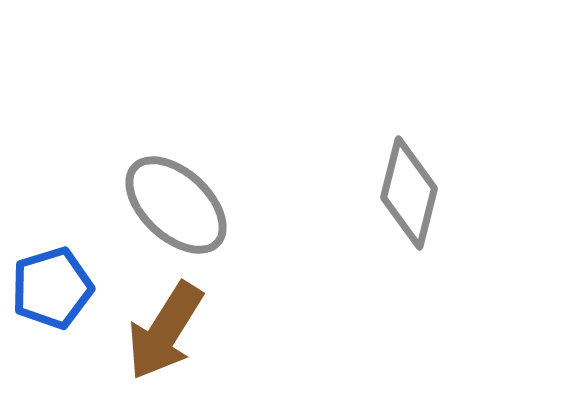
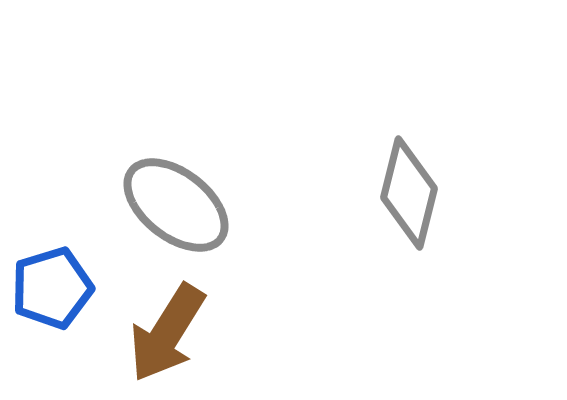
gray ellipse: rotated 5 degrees counterclockwise
brown arrow: moved 2 px right, 2 px down
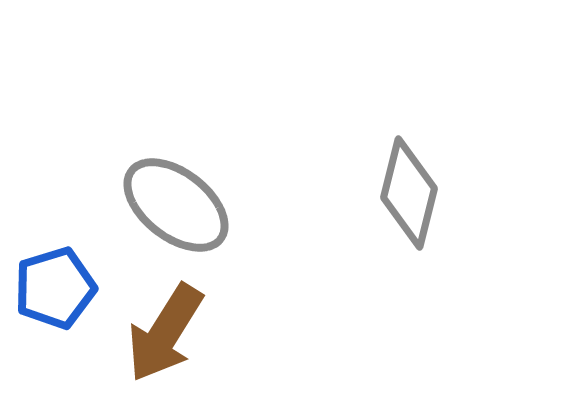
blue pentagon: moved 3 px right
brown arrow: moved 2 px left
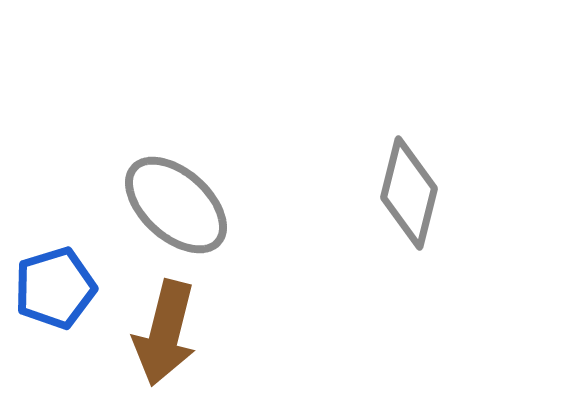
gray ellipse: rotated 4 degrees clockwise
brown arrow: rotated 18 degrees counterclockwise
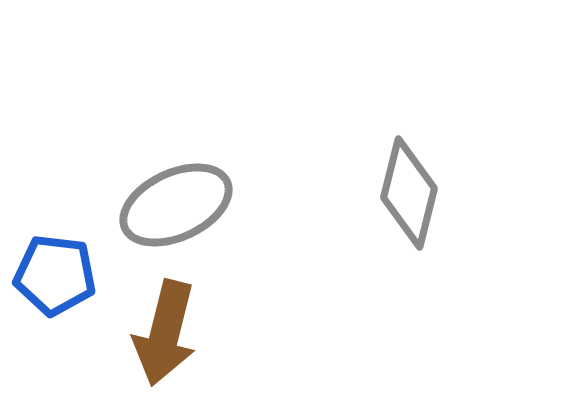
gray ellipse: rotated 67 degrees counterclockwise
blue pentagon: moved 13 px up; rotated 24 degrees clockwise
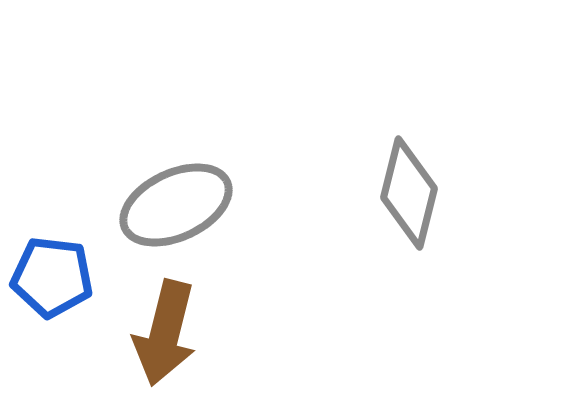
blue pentagon: moved 3 px left, 2 px down
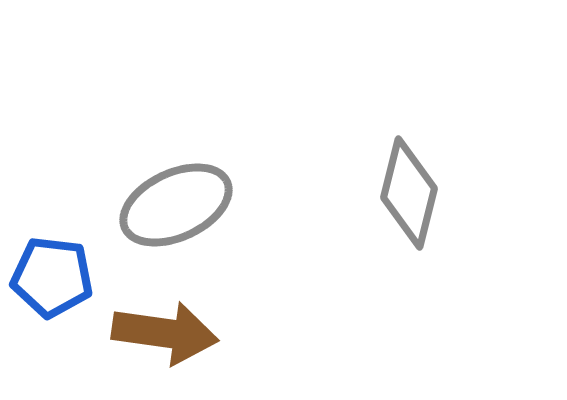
brown arrow: rotated 96 degrees counterclockwise
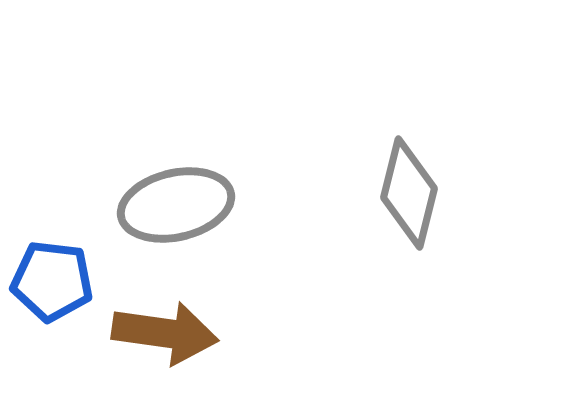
gray ellipse: rotated 12 degrees clockwise
blue pentagon: moved 4 px down
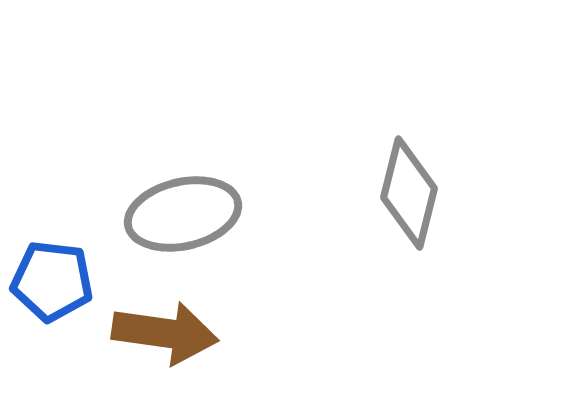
gray ellipse: moved 7 px right, 9 px down
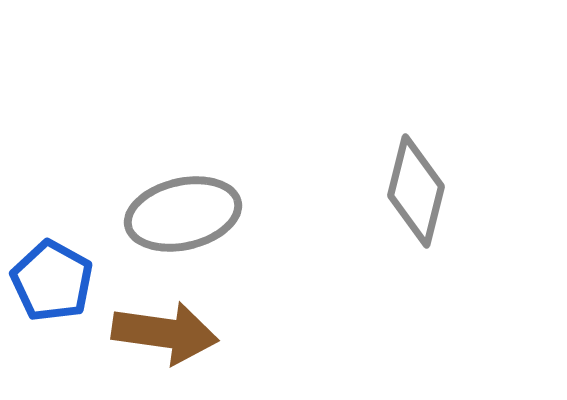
gray diamond: moved 7 px right, 2 px up
blue pentagon: rotated 22 degrees clockwise
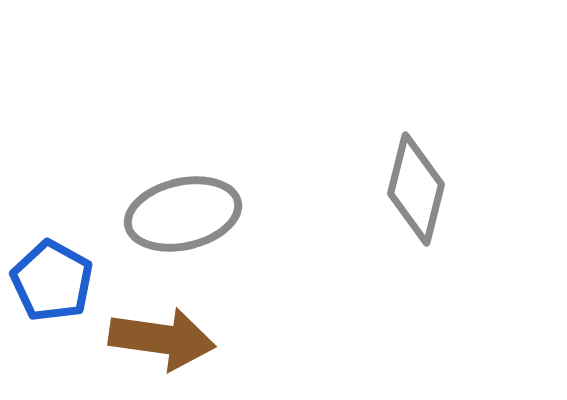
gray diamond: moved 2 px up
brown arrow: moved 3 px left, 6 px down
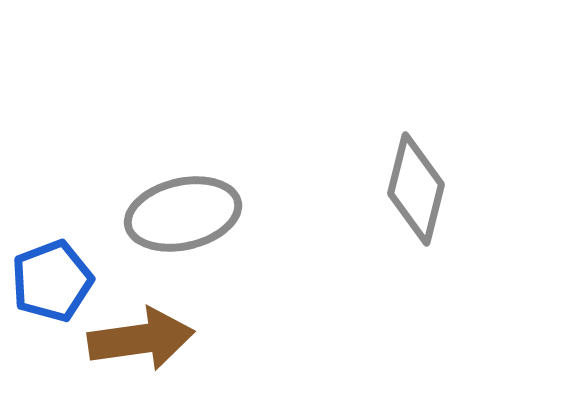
blue pentagon: rotated 22 degrees clockwise
brown arrow: moved 21 px left; rotated 16 degrees counterclockwise
